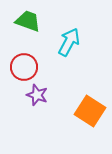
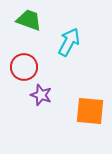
green trapezoid: moved 1 px right, 1 px up
purple star: moved 4 px right
orange square: rotated 28 degrees counterclockwise
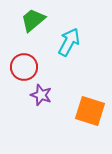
green trapezoid: moved 4 px right; rotated 60 degrees counterclockwise
orange square: rotated 12 degrees clockwise
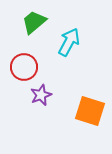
green trapezoid: moved 1 px right, 2 px down
purple star: rotated 30 degrees clockwise
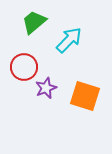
cyan arrow: moved 2 px up; rotated 16 degrees clockwise
purple star: moved 5 px right, 7 px up
orange square: moved 5 px left, 15 px up
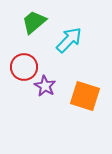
purple star: moved 1 px left, 2 px up; rotated 20 degrees counterclockwise
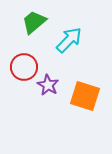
purple star: moved 3 px right, 1 px up
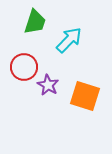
green trapezoid: moved 1 px right; rotated 148 degrees clockwise
